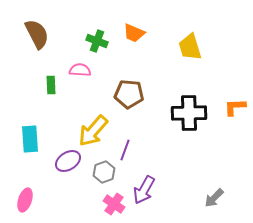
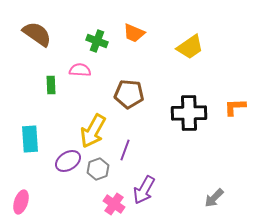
brown semicircle: rotated 28 degrees counterclockwise
yellow trapezoid: rotated 108 degrees counterclockwise
yellow arrow: rotated 12 degrees counterclockwise
gray hexagon: moved 6 px left, 3 px up
pink ellipse: moved 4 px left, 2 px down
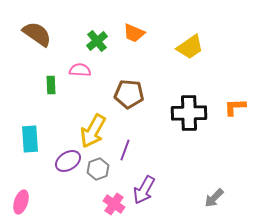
green cross: rotated 30 degrees clockwise
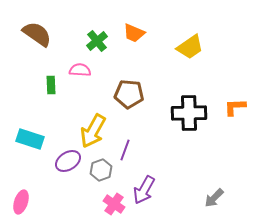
cyan rectangle: rotated 68 degrees counterclockwise
gray hexagon: moved 3 px right, 1 px down
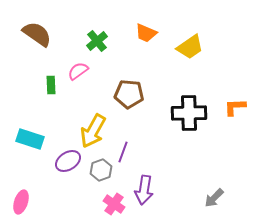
orange trapezoid: moved 12 px right
pink semicircle: moved 2 px left, 1 px down; rotated 40 degrees counterclockwise
purple line: moved 2 px left, 2 px down
purple arrow: rotated 20 degrees counterclockwise
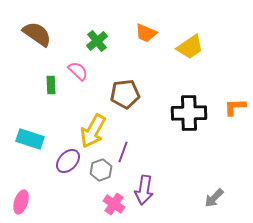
pink semicircle: rotated 80 degrees clockwise
brown pentagon: moved 4 px left; rotated 12 degrees counterclockwise
purple ellipse: rotated 15 degrees counterclockwise
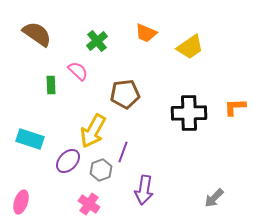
pink cross: moved 25 px left
